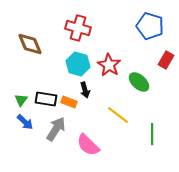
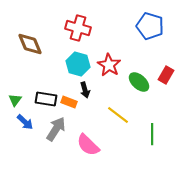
red rectangle: moved 15 px down
green triangle: moved 6 px left
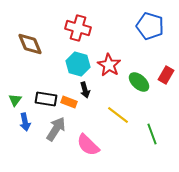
blue arrow: rotated 36 degrees clockwise
green line: rotated 20 degrees counterclockwise
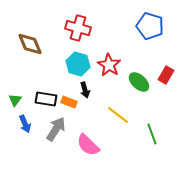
blue arrow: moved 2 px down; rotated 12 degrees counterclockwise
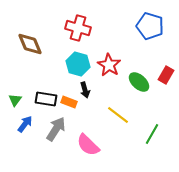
blue arrow: rotated 120 degrees counterclockwise
green line: rotated 50 degrees clockwise
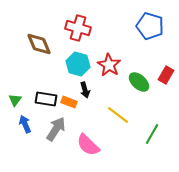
brown diamond: moved 9 px right
blue arrow: rotated 60 degrees counterclockwise
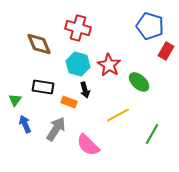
red rectangle: moved 24 px up
black rectangle: moved 3 px left, 12 px up
yellow line: rotated 65 degrees counterclockwise
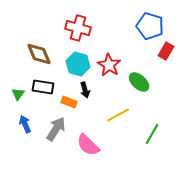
brown diamond: moved 10 px down
green triangle: moved 3 px right, 6 px up
